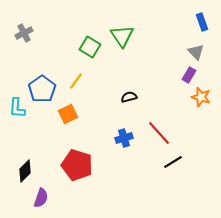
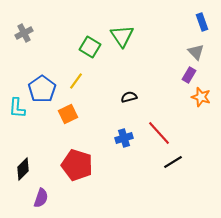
black diamond: moved 2 px left, 2 px up
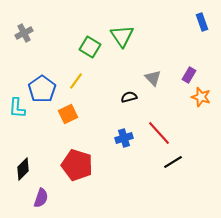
gray triangle: moved 43 px left, 26 px down
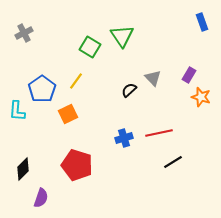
black semicircle: moved 7 px up; rotated 28 degrees counterclockwise
cyan L-shape: moved 3 px down
red line: rotated 60 degrees counterclockwise
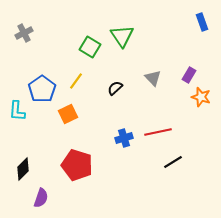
black semicircle: moved 14 px left, 2 px up
red line: moved 1 px left, 1 px up
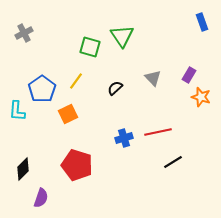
green square: rotated 15 degrees counterclockwise
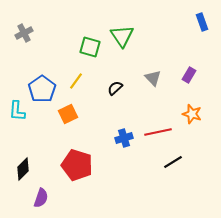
orange star: moved 9 px left, 17 px down
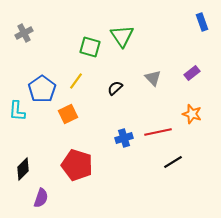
purple rectangle: moved 3 px right, 2 px up; rotated 21 degrees clockwise
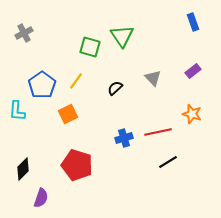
blue rectangle: moved 9 px left
purple rectangle: moved 1 px right, 2 px up
blue pentagon: moved 4 px up
black line: moved 5 px left
